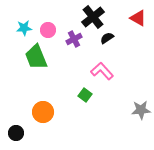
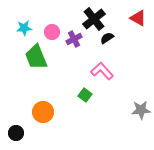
black cross: moved 1 px right, 2 px down
pink circle: moved 4 px right, 2 px down
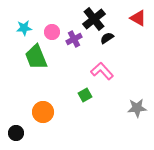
green square: rotated 24 degrees clockwise
gray star: moved 4 px left, 2 px up
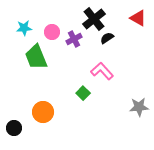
green square: moved 2 px left, 2 px up; rotated 16 degrees counterclockwise
gray star: moved 2 px right, 1 px up
black circle: moved 2 px left, 5 px up
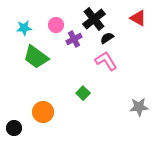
pink circle: moved 4 px right, 7 px up
green trapezoid: rotated 32 degrees counterclockwise
pink L-shape: moved 4 px right, 10 px up; rotated 10 degrees clockwise
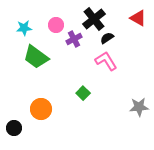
orange circle: moved 2 px left, 3 px up
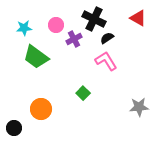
black cross: rotated 25 degrees counterclockwise
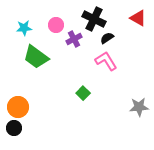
orange circle: moved 23 px left, 2 px up
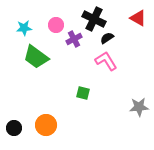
green square: rotated 32 degrees counterclockwise
orange circle: moved 28 px right, 18 px down
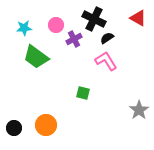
gray star: moved 3 px down; rotated 30 degrees counterclockwise
